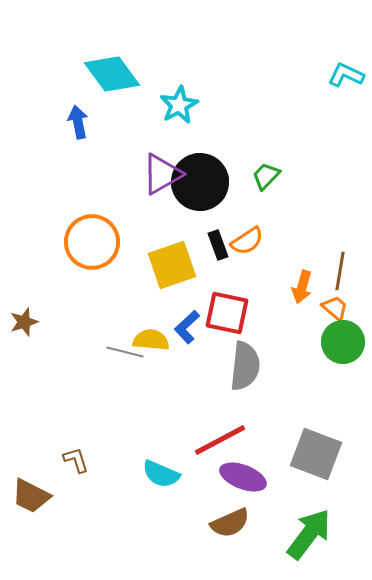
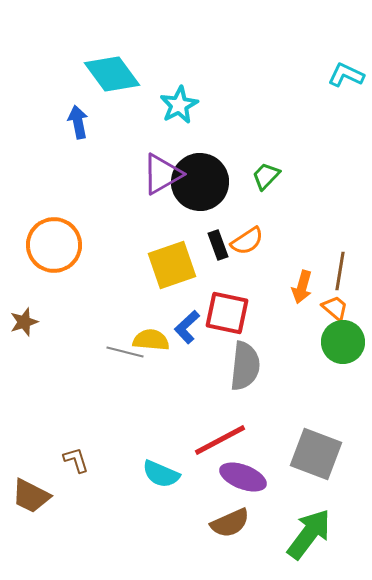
orange circle: moved 38 px left, 3 px down
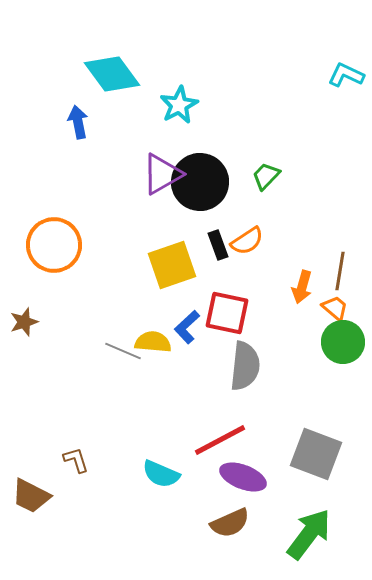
yellow semicircle: moved 2 px right, 2 px down
gray line: moved 2 px left, 1 px up; rotated 9 degrees clockwise
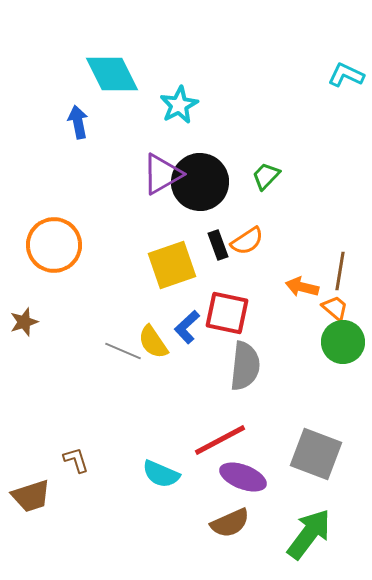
cyan diamond: rotated 10 degrees clockwise
orange arrow: rotated 88 degrees clockwise
yellow semicircle: rotated 129 degrees counterclockwise
brown trapezoid: rotated 45 degrees counterclockwise
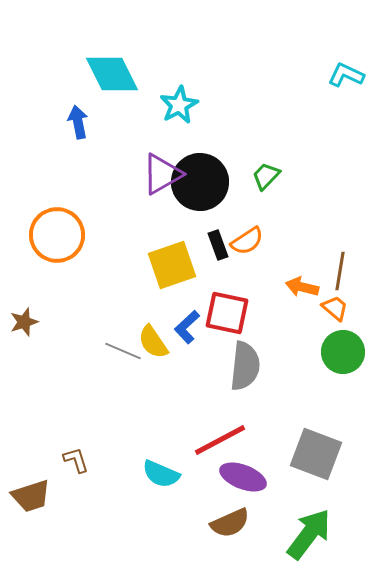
orange circle: moved 3 px right, 10 px up
green circle: moved 10 px down
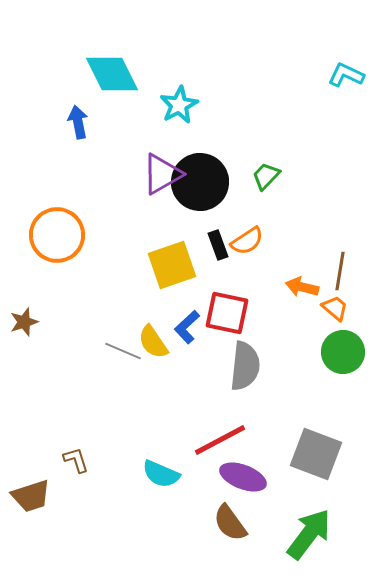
brown semicircle: rotated 78 degrees clockwise
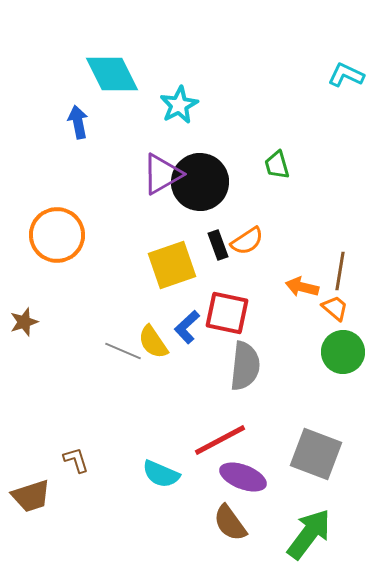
green trapezoid: moved 11 px right, 11 px up; rotated 60 degrees counterclockwise
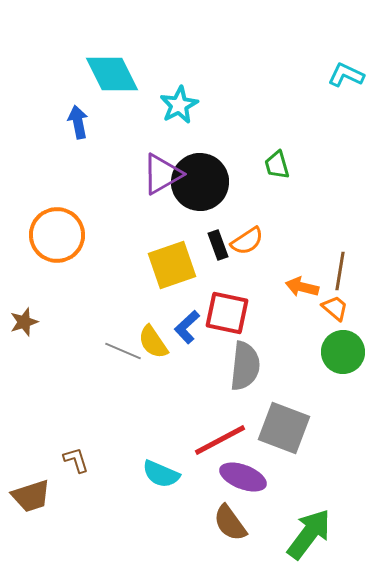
gray square: moved 32 px left, 26 px up
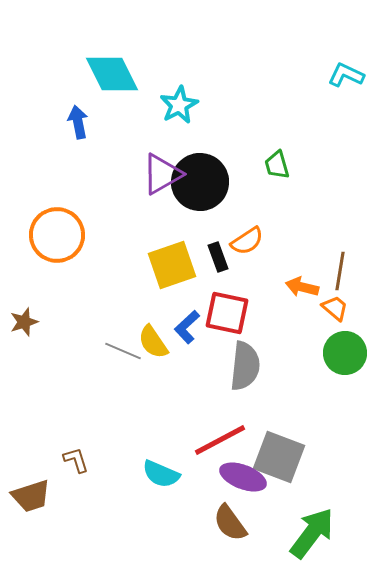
black rectangle: moved 12 px down
green circle: moved 2 px right, 1 px down
gray square: moved 5 px left, 29 px down
green arrow: moved 3 px right, 1 px up
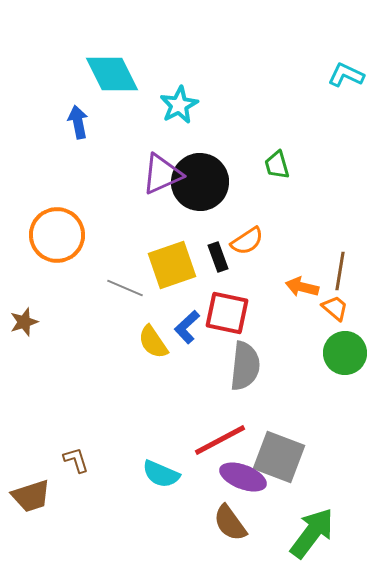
purple triangle: rotated 6 degrees clockwise
gray line: moved 2 px right, 63 px up
